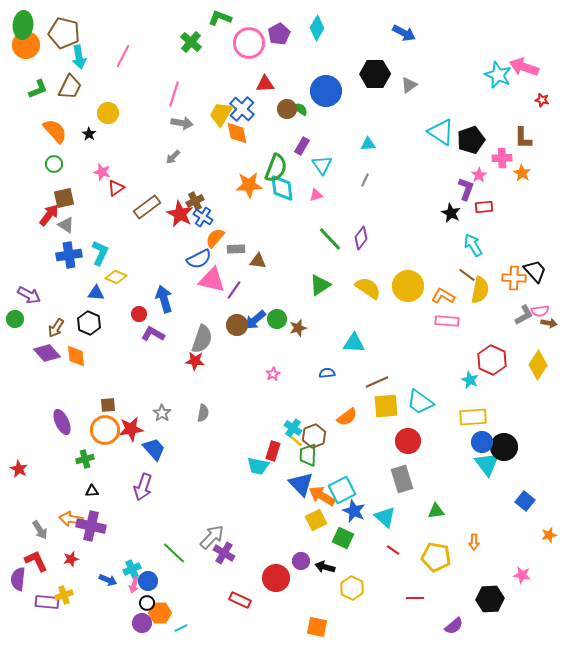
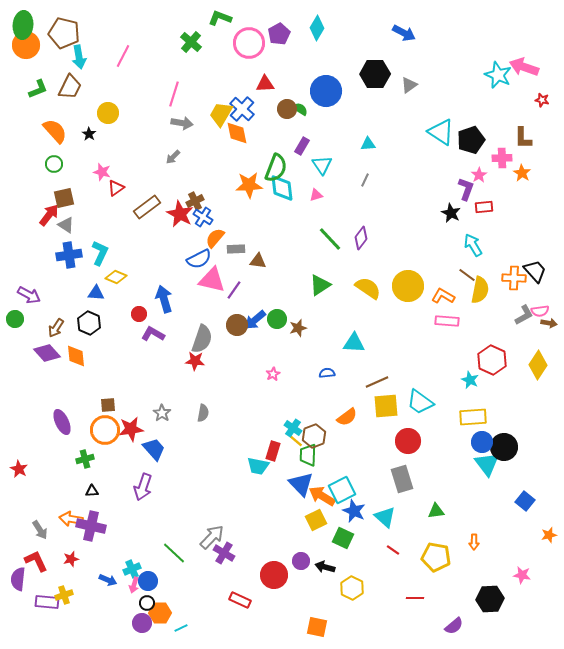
red circle at (276, 578): moved 2 px left, 3 px up
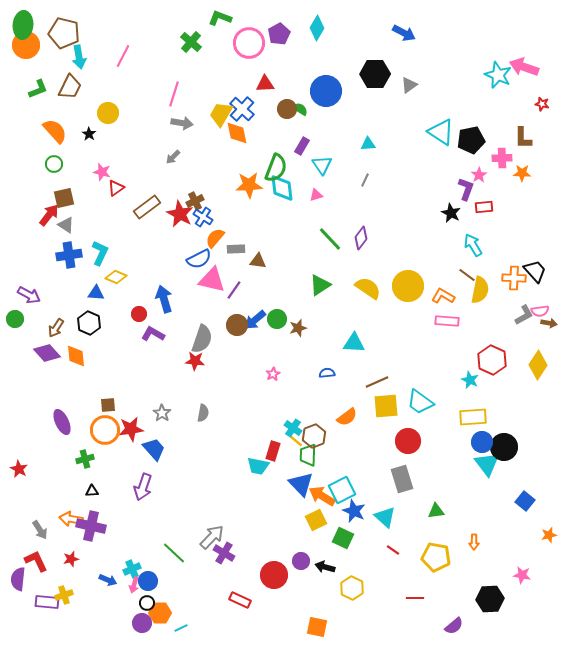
red star at (542, 100): moved 4 px down
black pentagon at (471, 140): rotated 8 degrees clockwise
orange star at (522, 173): rotated 30 degrees counterclockwise
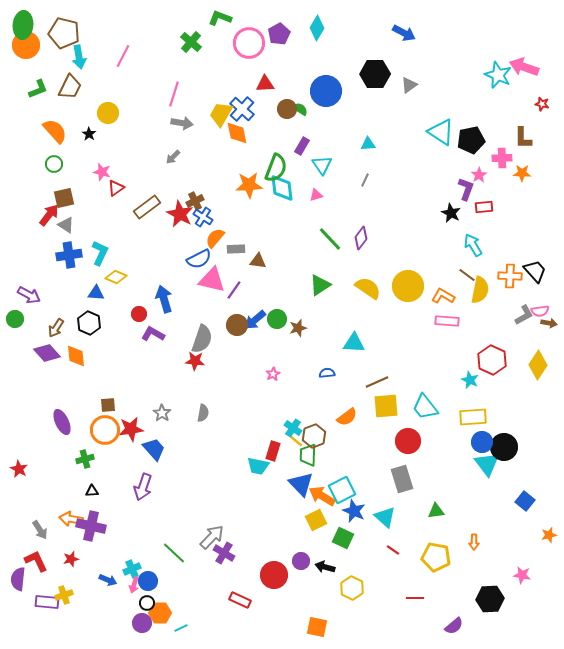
orange cross at (514, 278): moved 4 px left, 2 px up
cyan trapezoid at (420, 402): moved 5 px right, 5 px down; rotated 16 degrees clockwise
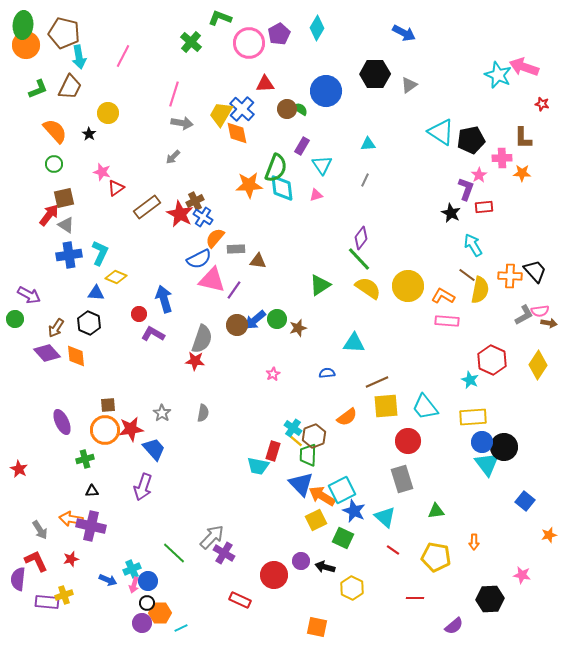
green line at (330, 239): moved 29 px right, 20 px down
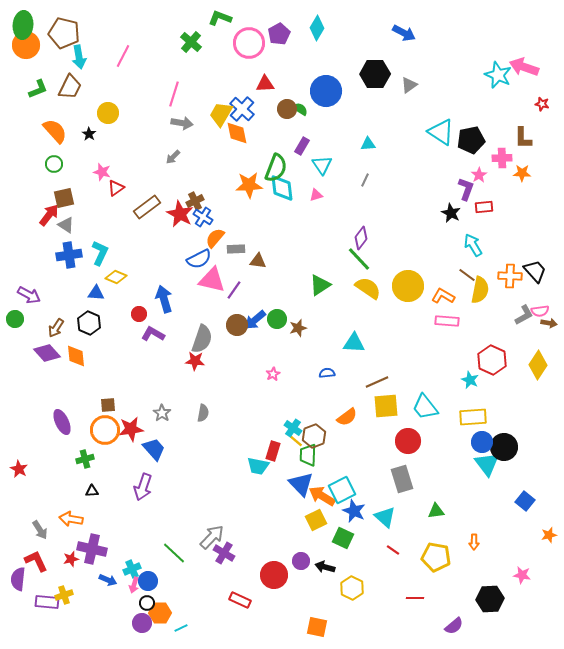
purple cross at (91, 526): moved 1 px right, 23 px down
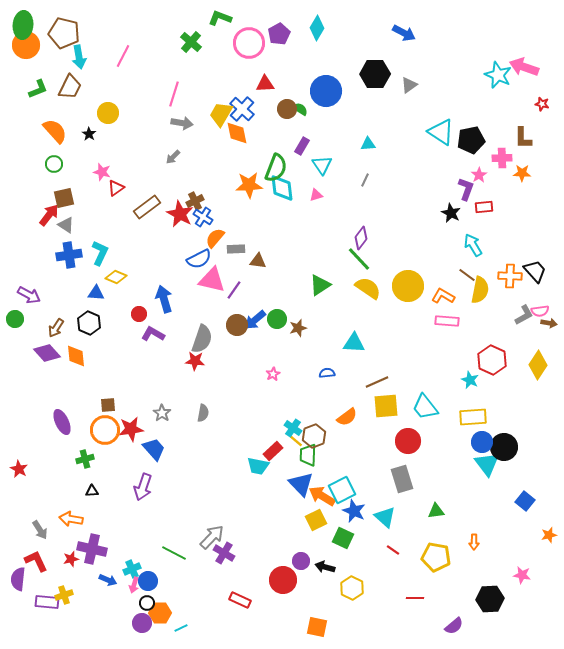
red rectangle at (273, 451): rotated 30 degrees clockwise
green line at (174, 553): rotated 15 degrees counterclockwise
red circle at (274, 575): moved 9 px right, 5 px down
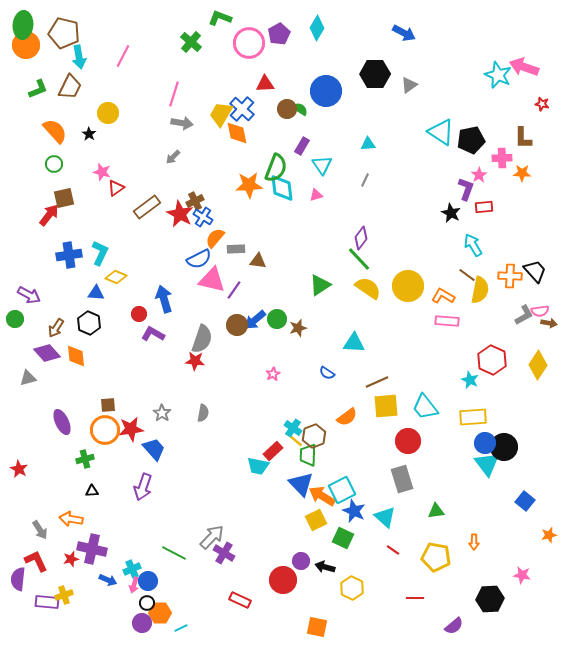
gray triangle at (66, 225): moved 38 px left, 153 px down; rotated 48 degrees counterclockwise
blue semicircle at (327, 373): rotated 140 degrees counterclockwise
blue circle at (482, 442): moved 3 px right, 1 px down
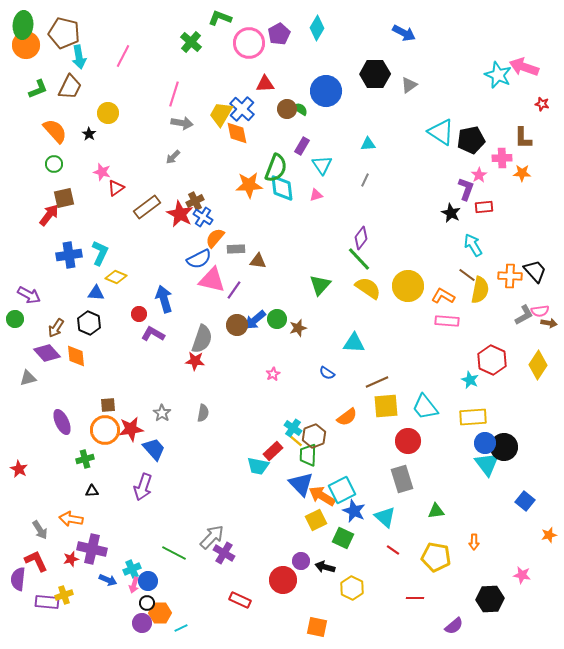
green triangle at (320, 285): rotated 15 degrees counterclockwise
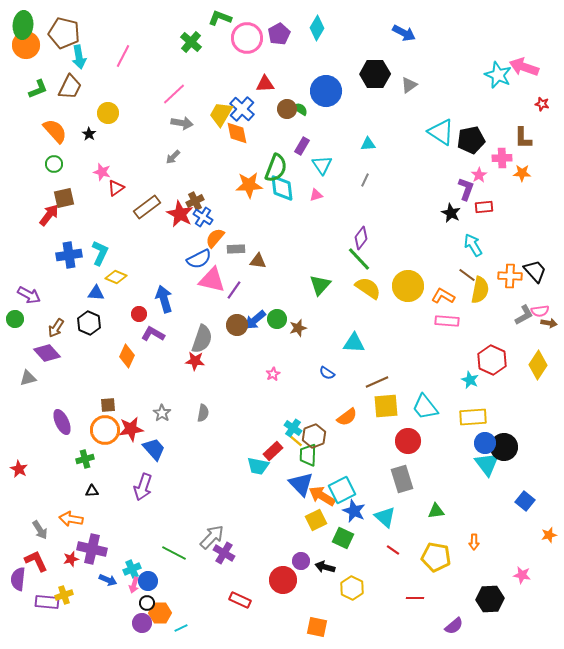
pink circle at (249, 43): moved 2 px left, 5 px up
pink line at (174, 94): rotated 30 degrees clockwise
orange diamond at (76, 356): moved 51 px right; rotated 30 degrees clockwise
